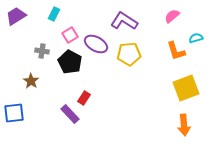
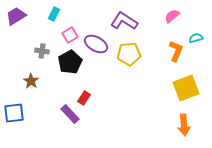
orange L-shape: rotated 140 degrees counterclockwise
black pentagon: rotated 15 degrees clockwise
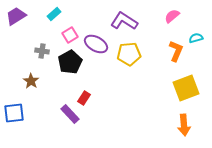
cyan rectangle: rotated 24 degrees clockwise
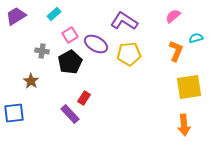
pink semicircle: moved 1 px right
yellow square: moved 3 px right, 1 px up; rotated 12 degrees clockwise
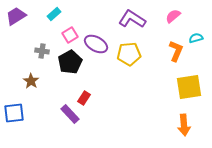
purple L-shape: moved 8 px right, 2 px up
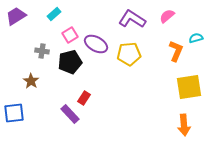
pink semicircle: moved 6 px left
black pentagon: rotated 15 degrees clockwise
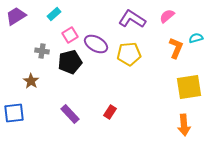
orange L-shape: moved 3 px up
red rectangle: moved 26 px right, 14 px down
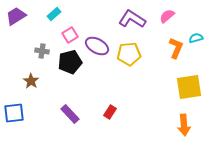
purple ellipse: moved 1 px right, 2 px down
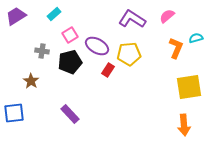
red rectangle: moved 2 px left, 42 px up
